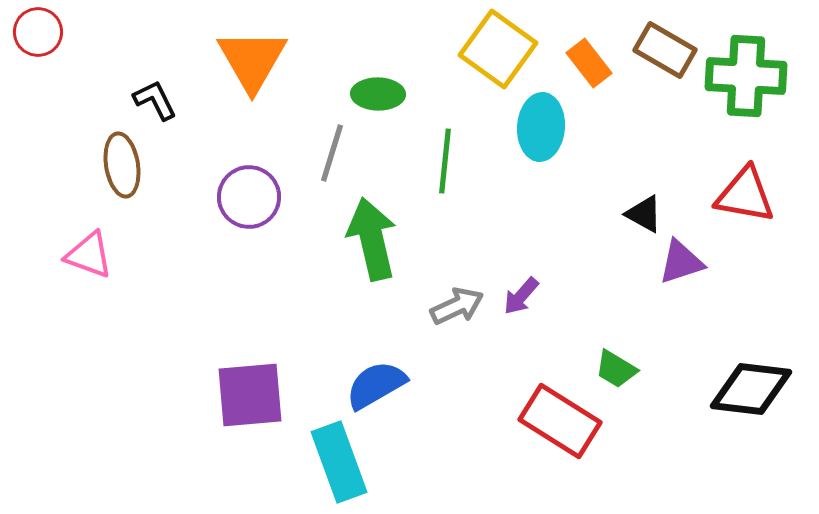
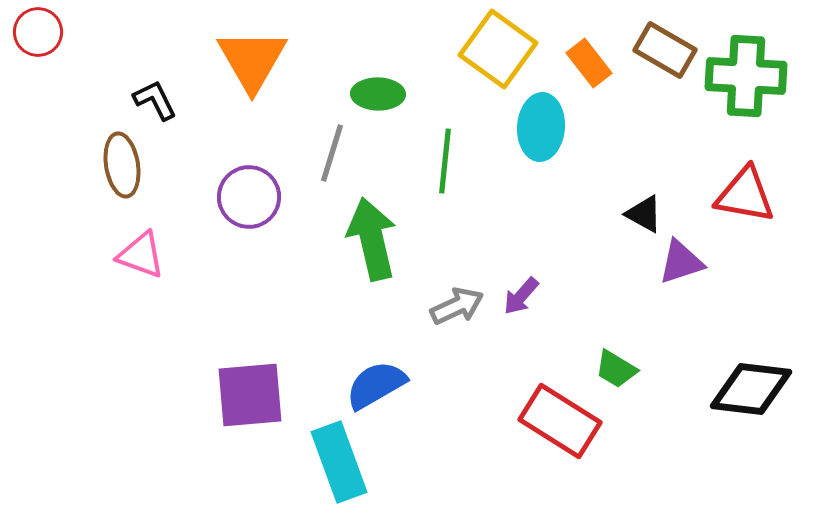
pink triangle: moved 52 px right
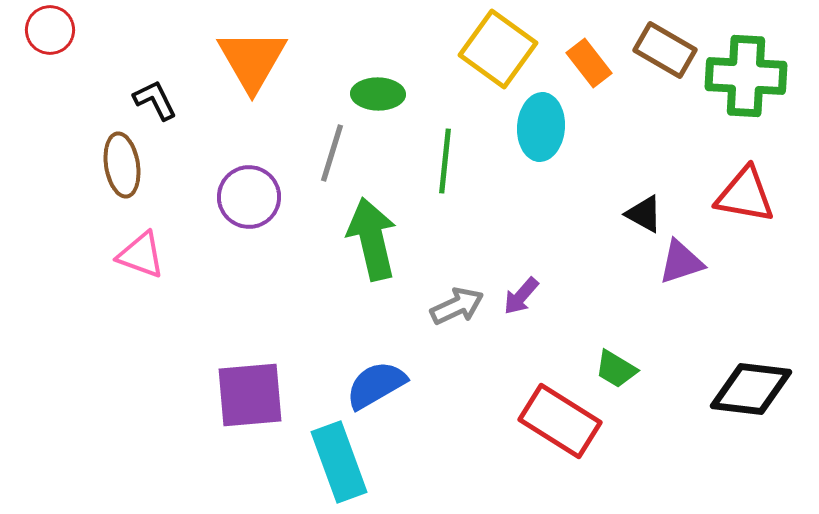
red circle: moved 12 px right, 2 px up
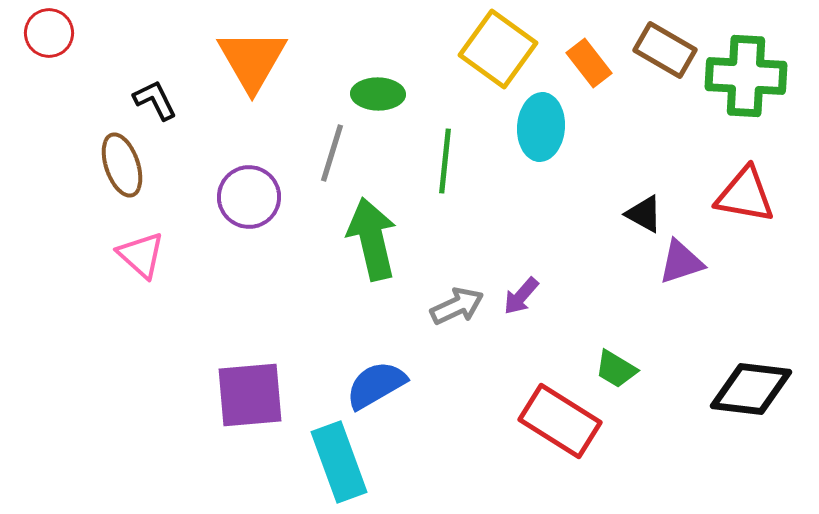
red circle: moved 1 px left, 3 px down
brown ellipse: rotated 10 degrees counterclockwise
pink triangle: rotated 22 degrees clockwise
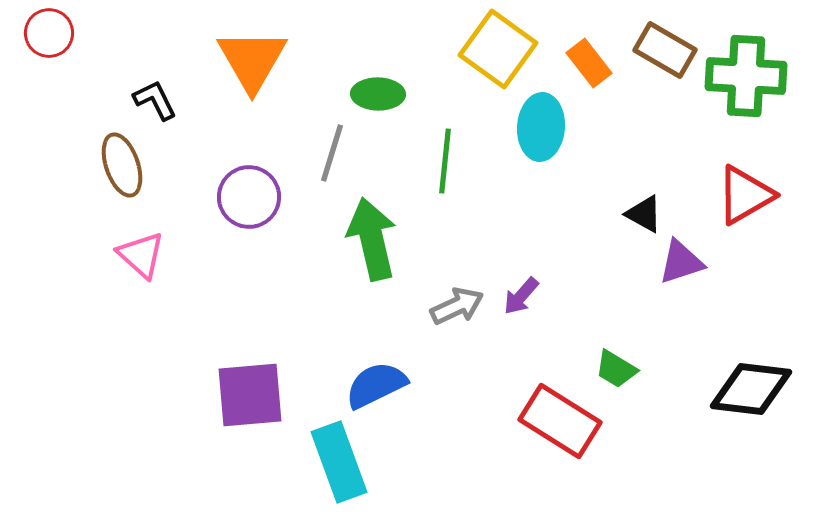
red triangle: rotated 40 degrees counterclockwise
blue semicircle: rotated 4 degrees clockwise
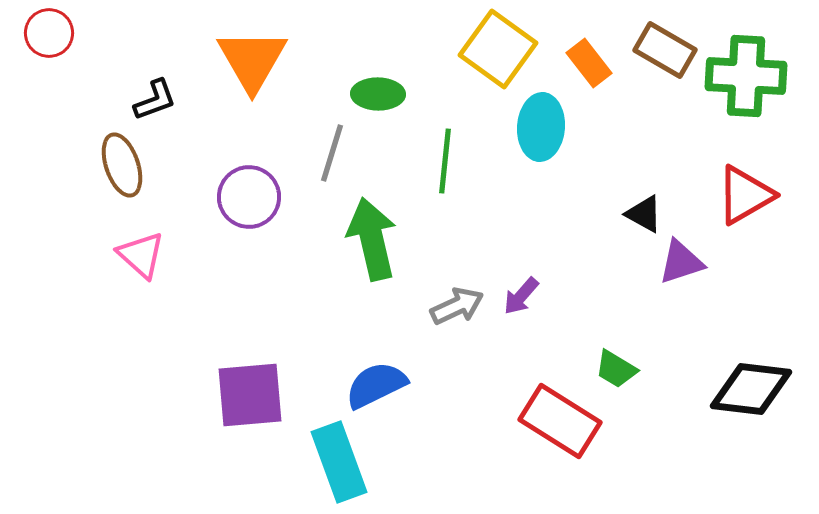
black L-shape: rotated 96 degrees clockwise
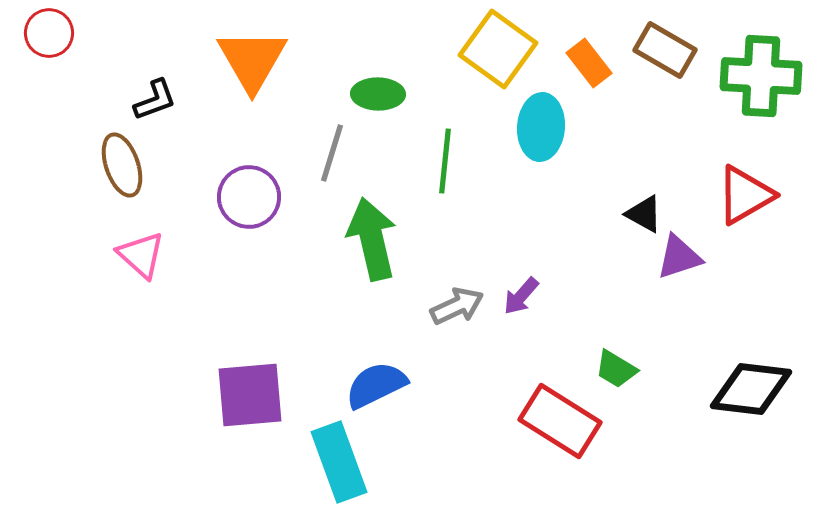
green cross: moved 15 px right
purple triangle: moved 2 px left, 5 px up
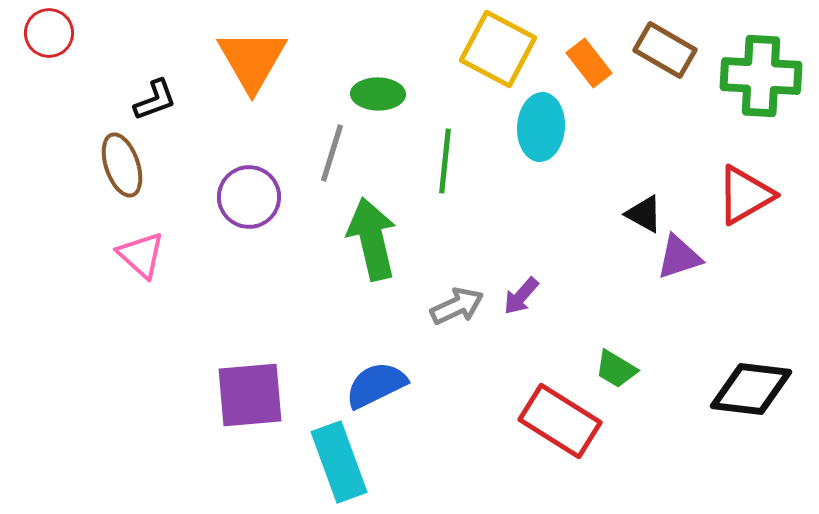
yellow square: rotated 8 degrees counterclockwise
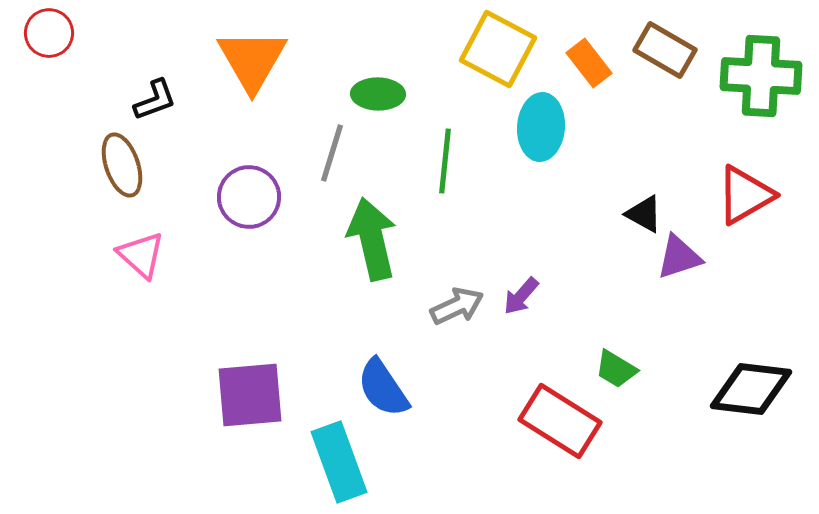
blue semicircle: moved 7 px right, 3 px down; rotated 98 degrees counterclockwise
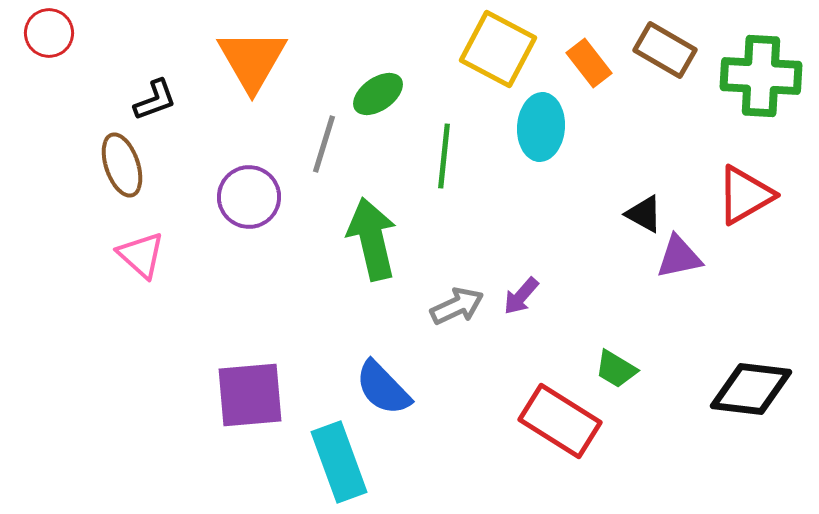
green ellipse: rotated 36 degrees counterclockwise
gray line: moved 8 px left, 9 px up
green line: moved 1 px left, 5 px up
purple triangle: rotated 6 degrees clockwise
blue semicircle: rotated 10 degrees counterclockwise
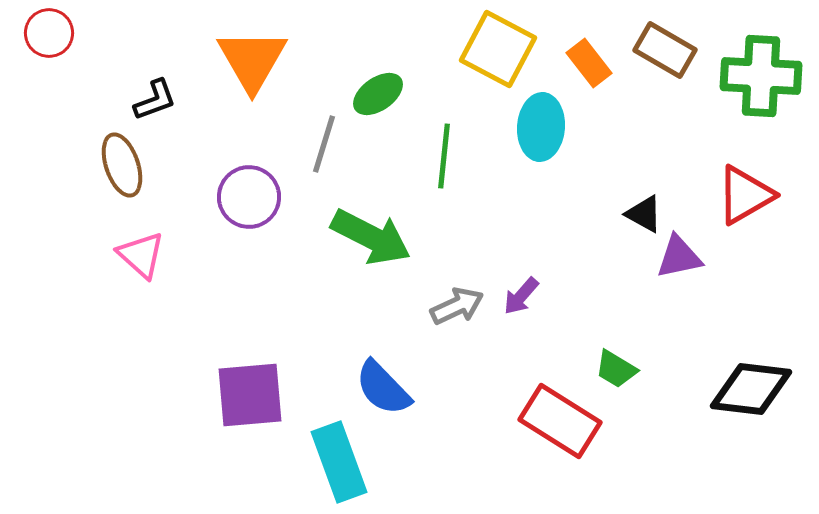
green arrow: moved 1 px left, 2 px up; rotated 130 degrees clockwise
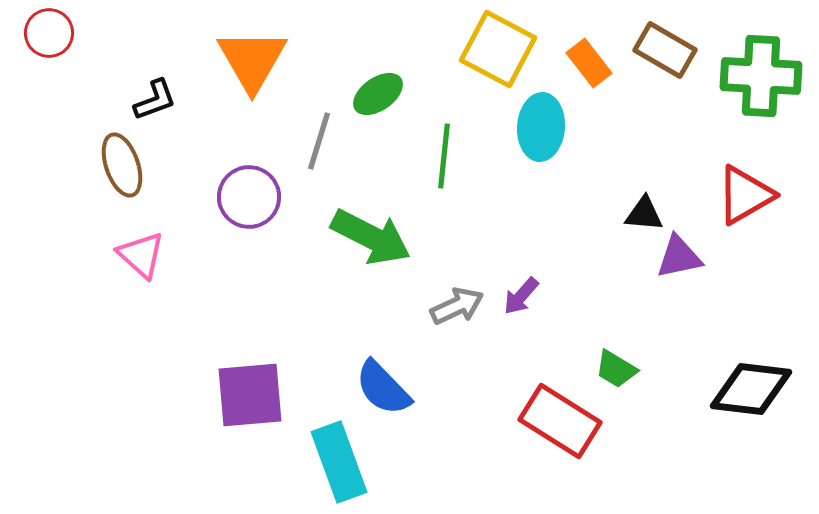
gray line: moved 5 px left, 3 px up
black triangle: rotated 24 degrees counterclockwise
